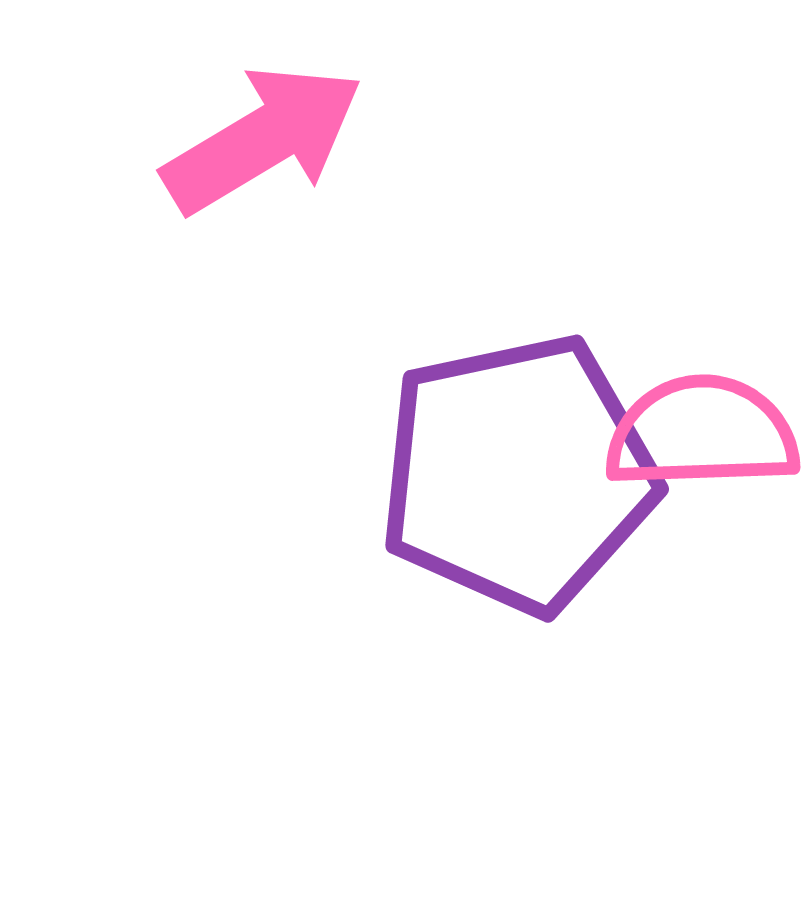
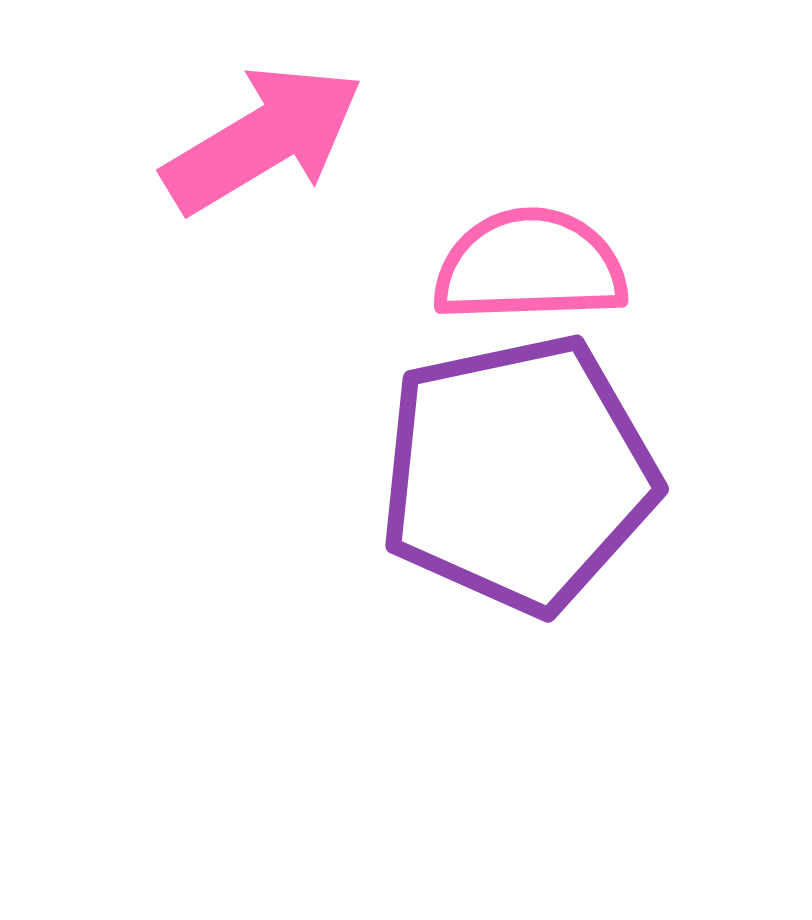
pink semicircle: moved 172 px left, 167 px up
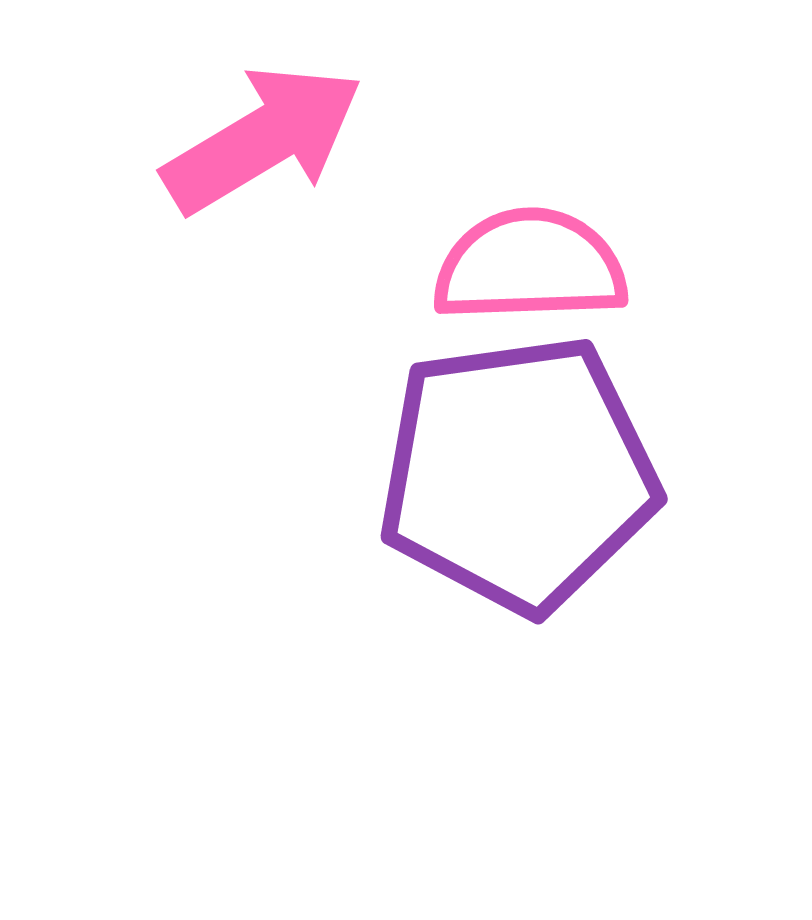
purple pentagon: rotated 4 degrees clockwise
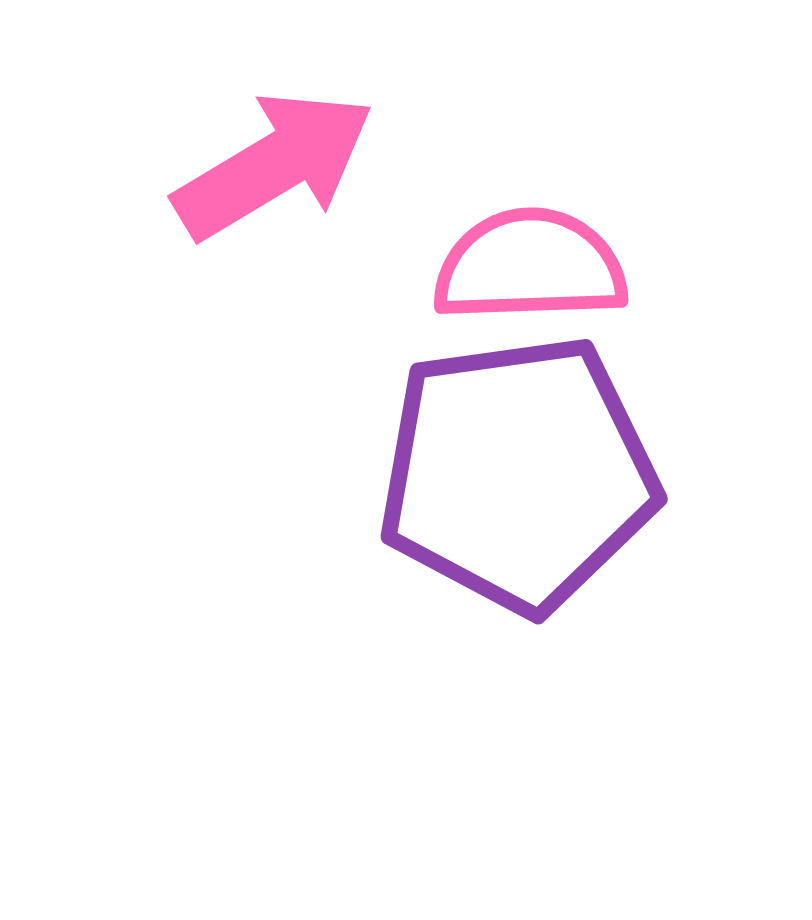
pink arrow: moved 11 px right, 26 px down
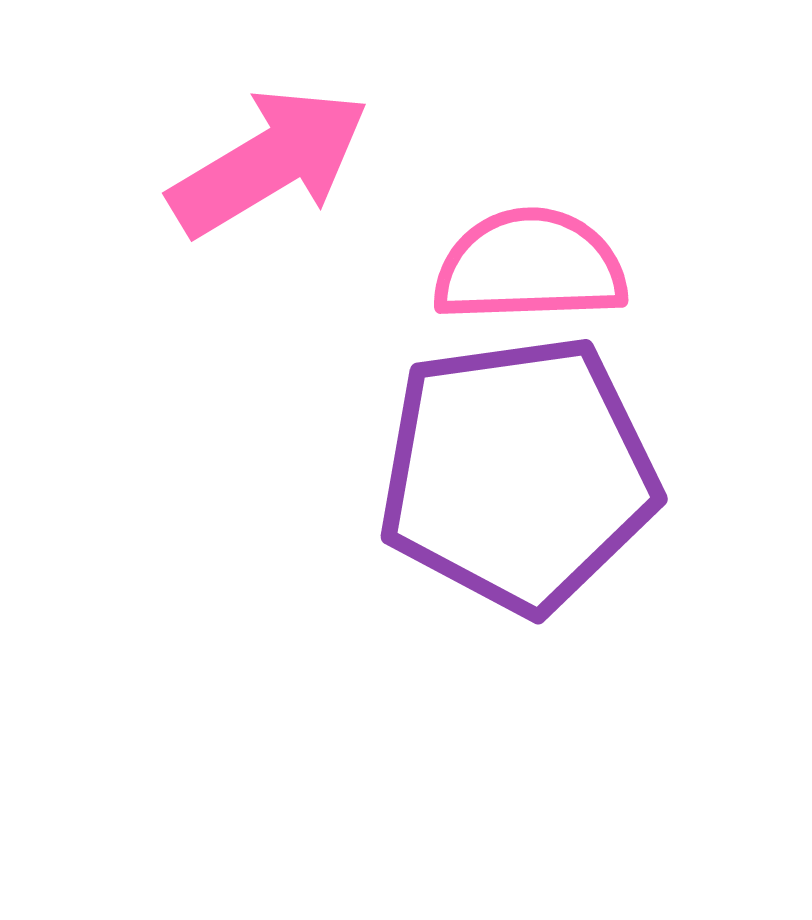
pink arrow: moved 5 px left, 3 px up
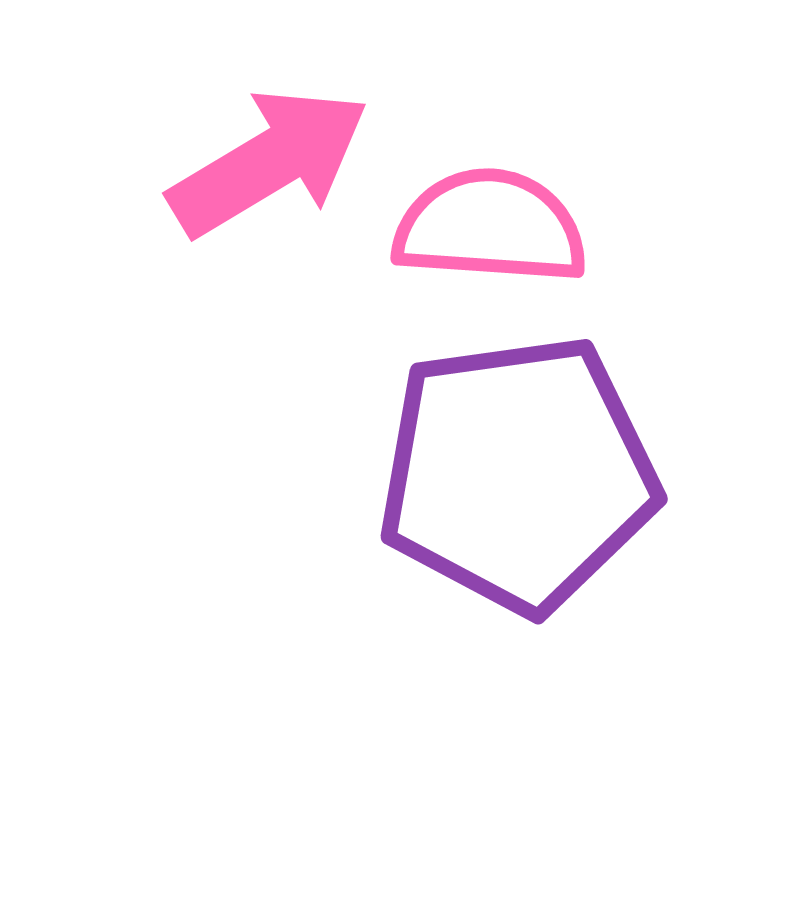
pink semicircle: moved 40 px left, 39 px up; rotated 6 degrees clockwise
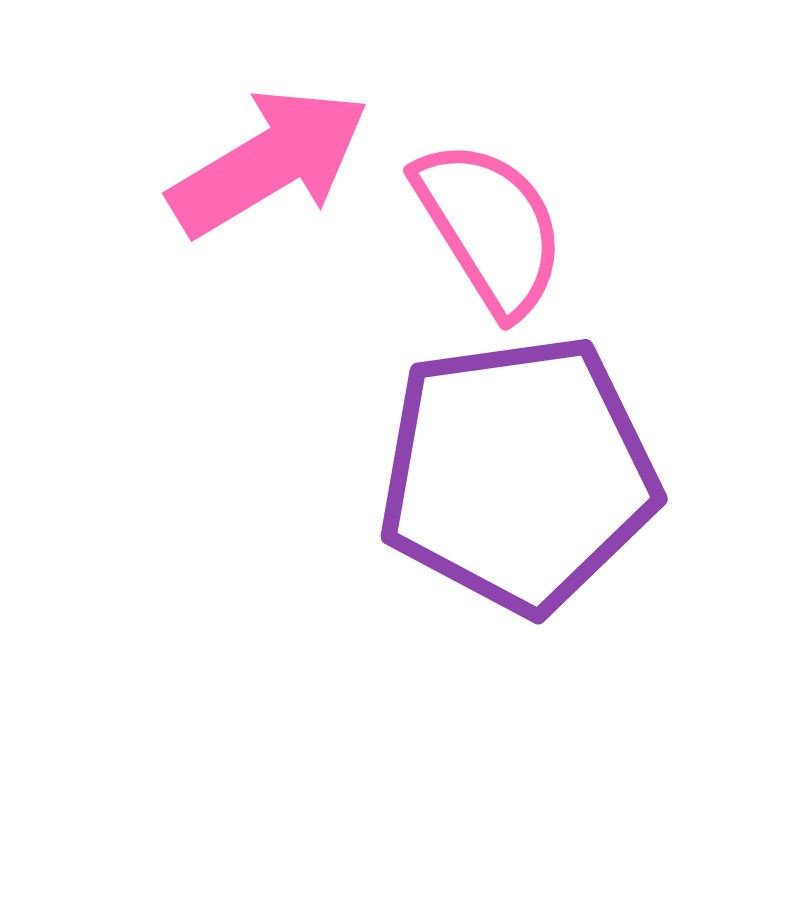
pink semicircle: rotated 54 degrees clockwise
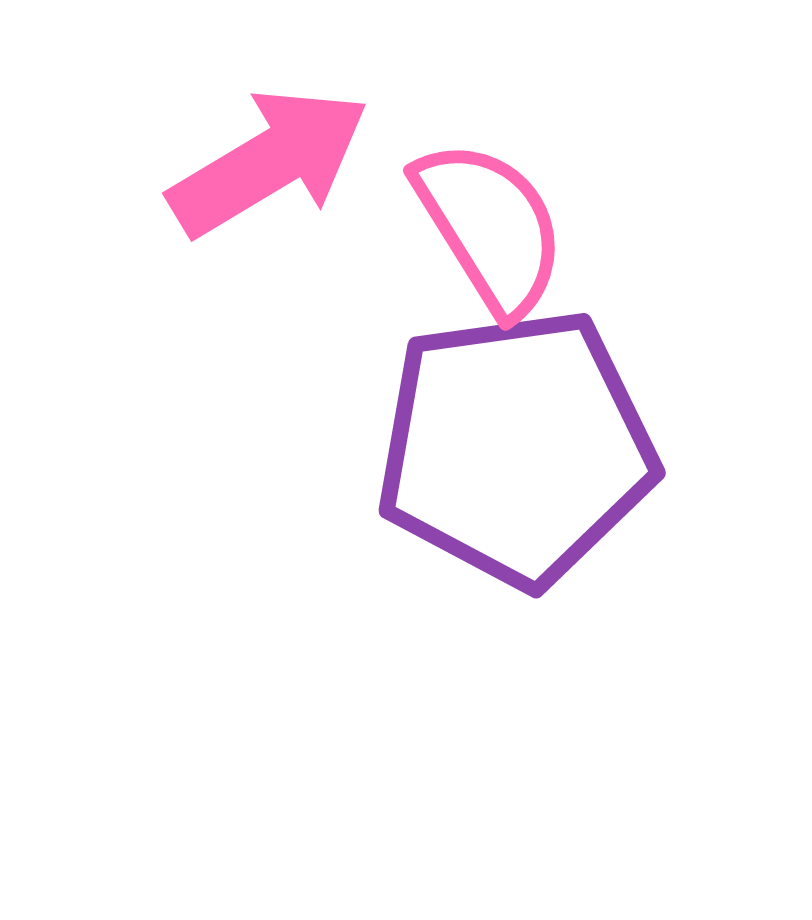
purple pentagon: moved 2 px left, 26 px up
